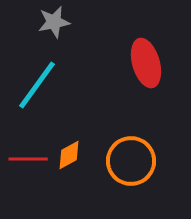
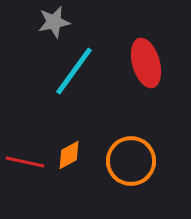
cyan line: moved 37 px right, 14 px up
red line: moved 3 px left, 3 px down; rotated 12 degrees clockwise
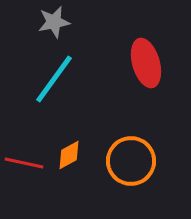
cyan line: moved 20 px left, 8 px down
red line: moved 1 px left, 1 px down
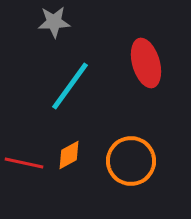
gray star: rotated 8 degrees clockwise
cyan line: moved 16 px right, 7 px down
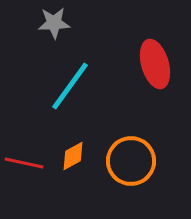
gray star: moved 1 px down
red ellipse: moved 9 px right, 1 px down
orange diamond: moved 4 px right, 1 px down
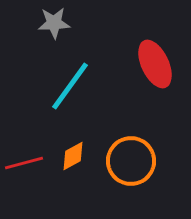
red ellipse: rotated 9 degrees counterclockwise
red line: rotated 27 degrees counterclockwise
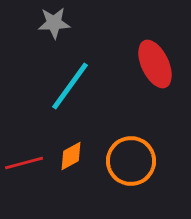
orange diamond: moved 2 px left
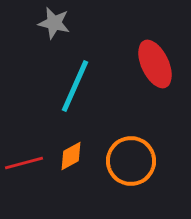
gray star: rotated 16 degrees clockwise
cyan line: moved 5 px right; rotated 12 degrees counterclockwise
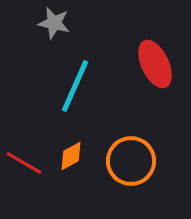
red line: rotated 45 degrees clockwise
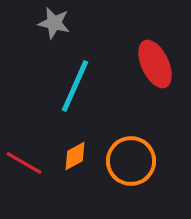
orange diamond: moved 4 px right
